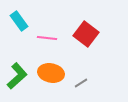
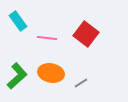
cyan rectangle: moved 1 px left
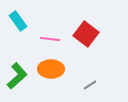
pink line: moved 3 px right, 1 px down
orange ellipse: moved 4 px up; rotated 10 degrees counterclockwise
gray line: moved 9 px right, 2 px down
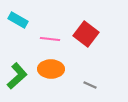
cyan rectangle: moved 1 px up; rotated 24 degrees counterclockwise
gray line: rotated 56 degrees clockwise
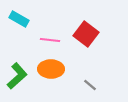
cyan rectangle: moved 1 px right, 1 px up
pink line: moved 1 px down
gray line: rotated 16 degrees clockwise
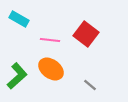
orange ellipse: rotated 35 degrees clockwise
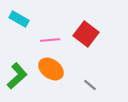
pink line: rotated 12 degrees counterclockwise
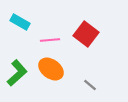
cyan rectangle: moved 1 px right, 3 px down
green L-shape: moved 3 px up
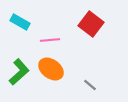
red square: moved 5 px right, 10 px up
green L-shape: moved 2 px right, 1 px up
